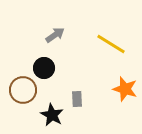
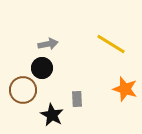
gray arrow: moved 7 px left, 9 px down; rotated 24 degrees clockwise
black circle: moved 2 px left
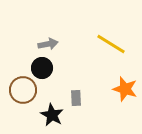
gray rectangle: moved 1 px left, 1 px up
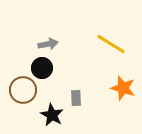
orange star: moved 2 px left, 1 px up
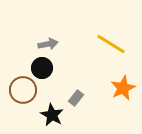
orange star: rotated 30 degrees clockwise
gray rectangle: rotated 42 degrees clockwise
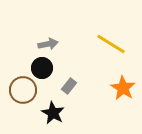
orange star: rotated 15 degrees counterclockwise
gray rectangle: moved 7 px left, 12 px up
black star: moved 1 px right, 2 px up
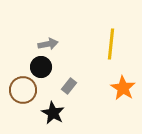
yellow line: rotated 64 degrees clockwise
black circle: moved 1 px left, 1 px up
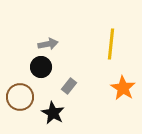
brown circle: moved 3 px left, 7 px down
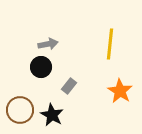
yellow line: moved 1 px left
orange star: moved 3 px left, 3 px down
brown circle: moved 13 px down
black star: moved 1 px left, 2 px down
